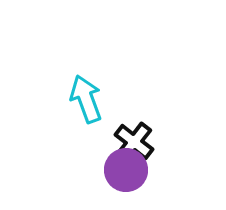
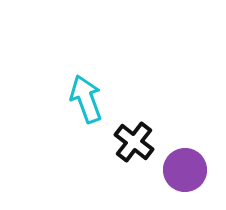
purple circle: moved 59 px right
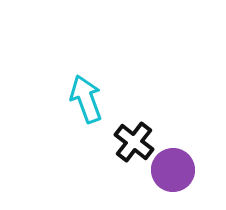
purple circle: moved 12 px left
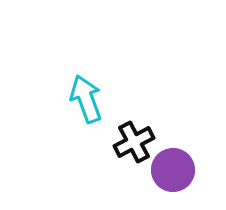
black cross: rotated 24 degrees clockwise
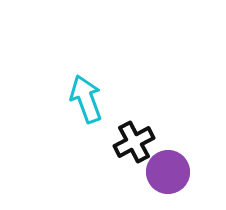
purple circle: moved 5 px left, 2 px down
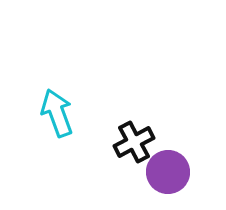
cyan arrow: moved 29 px left, 14 px down
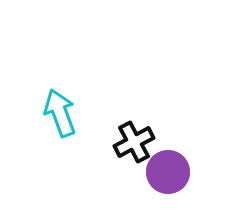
cyan arrow: moved 3 px right
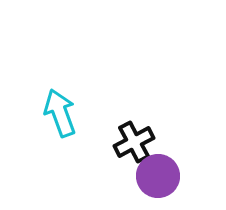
purple circle: moved 10 px left, 4 px down
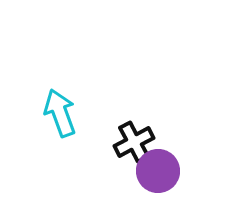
purple circle: moved 5 px up
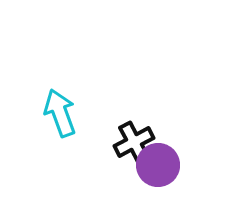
purple circle: moved 6 px up
